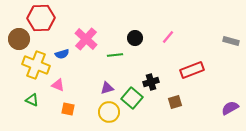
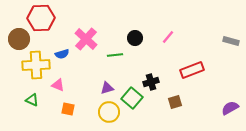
yellow cross: rotated 24 degrees counterclockwise
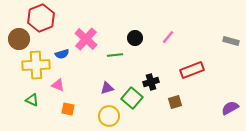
red hexagon: rotated 20 degrees counterclockwise
yellow circle: moved 4 px down
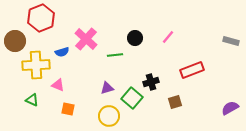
brown circle: moved 4 px left, 2 px down
blue semicircle: moved 2 px up
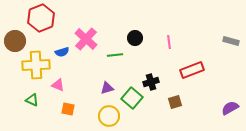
pink line: moved 1 px right, 5 px down; rotated 48 degrees counterclockwise
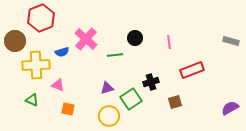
green square: moved 1 px left, 1 px down; rotated 15 degrees clockwise
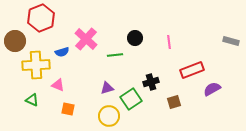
brown square: moved 1 px left
purple semicircle: moved 18 px left, 19 px up
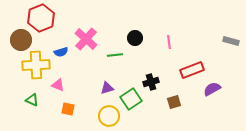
brown circle: moved 6 px right, 1 px up
blue semicircle: moved 1 px left
